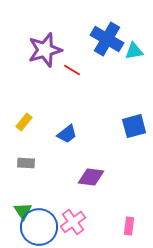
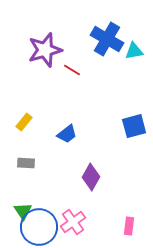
purple diamond: rotated 68 degrees counterclockwise
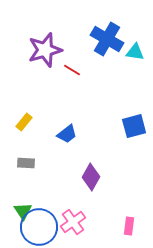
cyan triangle: moved 1 px right, 1 px down; rotated 18 degrees clockwise
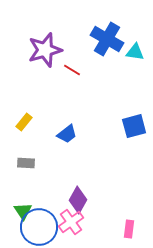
purple diamond: moved 13 px left, 23 px down
pink cross: moved 2 px left
pink rectangle: moved 3 px down
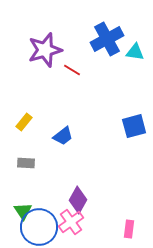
blue cross: rotated 32 degrees clockwise
blue trapezoid: moved 4 px left, 2 px down
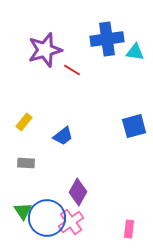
blue cross: rotated 20 degrees clockwise
purple diamond: moved 8 px up
blue circle: moved 8 px right, 9 px up
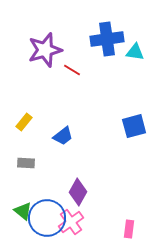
green triangle: rotated 18 degrees counterclockwise
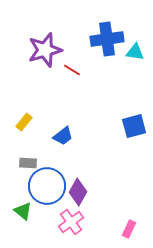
gray rectangle: moved 2 px right
blue circle: moved 32 px up
pink rectangle: rotated 18 degrees clockwise
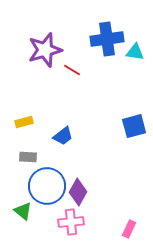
yellow rectangle: rotated 36 degrees clockwise
gray rectangle: moved 6 px up
pink cross: rotated 30 degrees clockwise
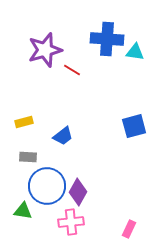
blue cross: rotated 12 degrees clockwise
green triangle: rotated 30 degrees counterclockwise
